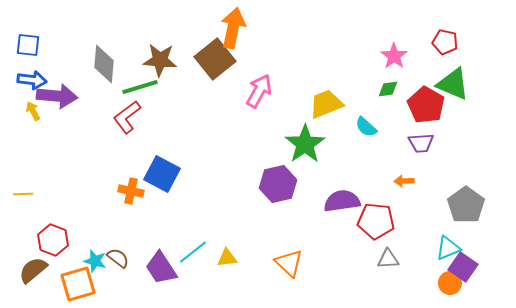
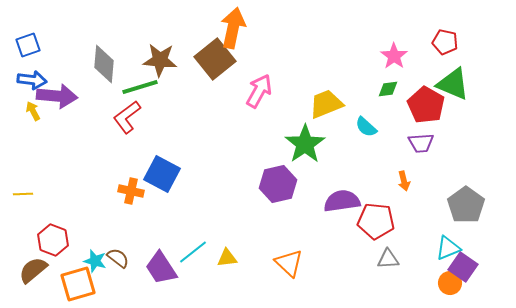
blue square at (28, 45): rotated 25 degrees counterclockwise
orange arrow at (404, 181): rotated 102 degrees counterclockwise
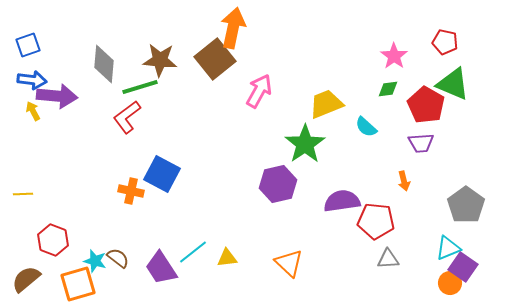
brown semicircle at (33, 270): moved 7 px left, 9 px down
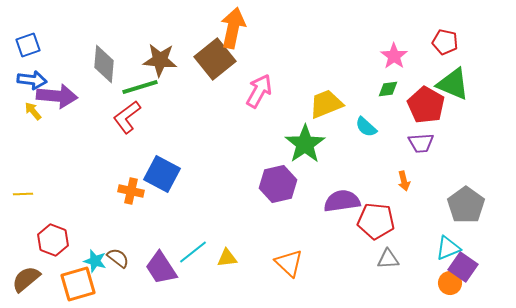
yellow arrow at (33, 111): rotated 12 degrees counterclockwise
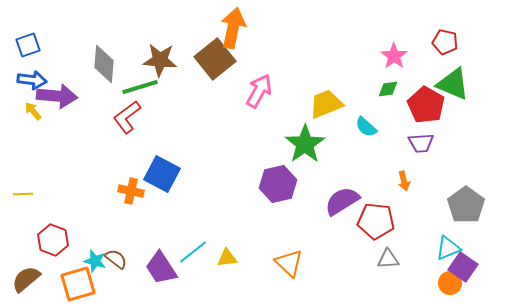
purple semicircle at (342, 201): rotated 24 degrees counterclockwise
brown semicircle at (118, 258): moved 2 px left, 1 px down
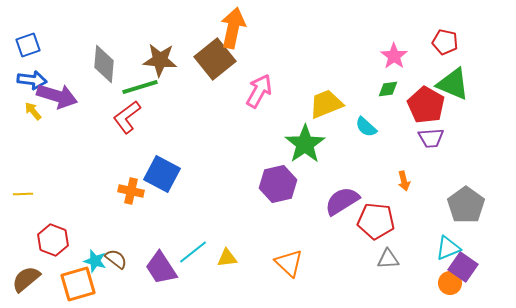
purple arrow at (57, 96): rotated 12 degrees clockwise
purple trapezoid at (421, 143): moved 10 px right, 5 px up
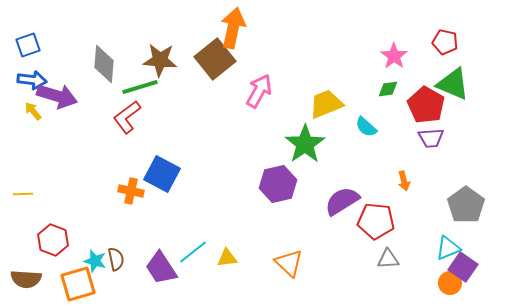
brown semicircle at (116, 259): rotated 40 degrees clockwise
brown semicircle at (26, 279): rotated 136 degrees counterclockwise
